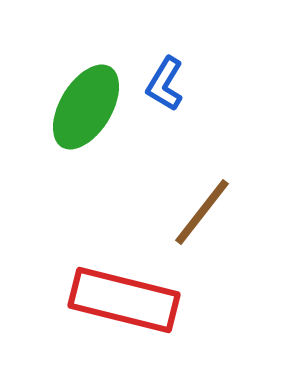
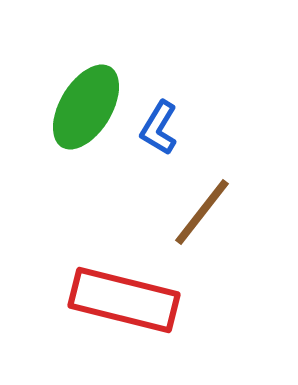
blue L-shape: moved 6 px left, 44 px down
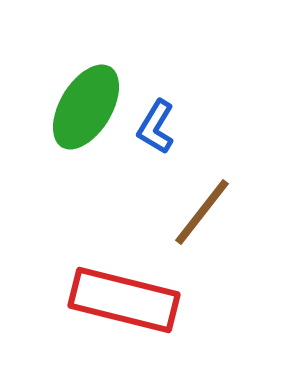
blue L-shape: moved 3 px left, 1 px up
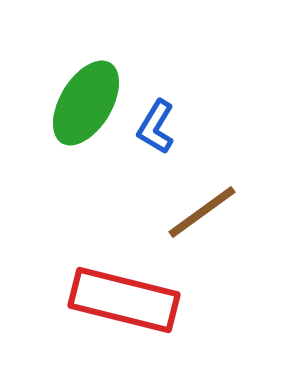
green ellipse: moved 4 px up
brown line: rotated 16 degrees clockwise
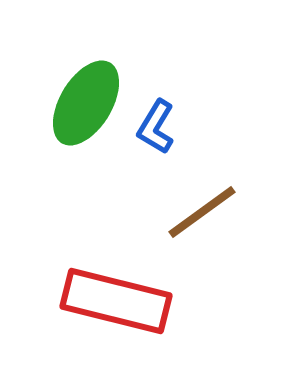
red rectangle: moved 8 px left, 1 px down
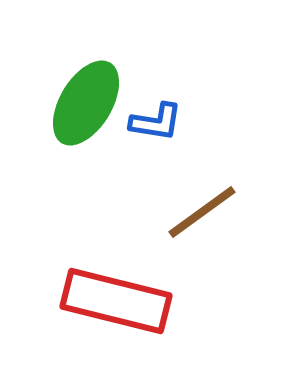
blue L-shape: moved 5 px up; rotated 112 degrees counterclockwise
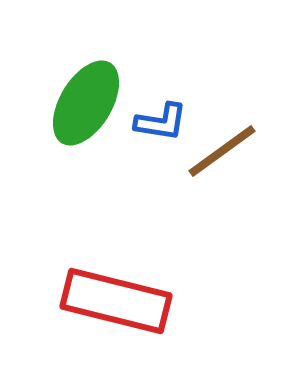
blue L-shape: moved 5 px right
brown line: moved 20 px right, 61 px up
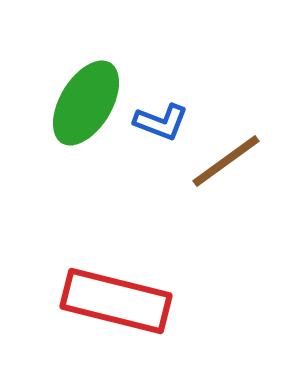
blue L-shape: rotated 12 degrees clockwise
brown line: moved 4 px right, 10 px down
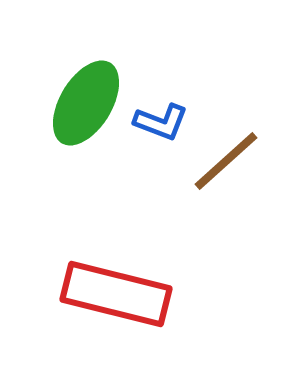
brown line: rotated 6 degrees counterclockwise
red rectangle: moved 7 px up
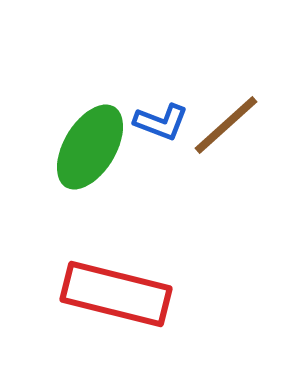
green ellipse: moved 4 px right, 44 px down
brown line: moved 36 px up
